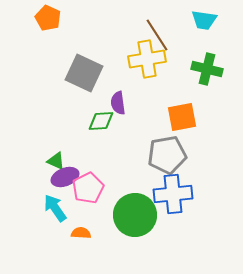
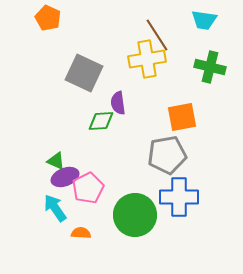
green cross: moved 3 px right, 2 px up
blue cross: moved 6 px right, 3 px down; rotated 6 degrees clockwise
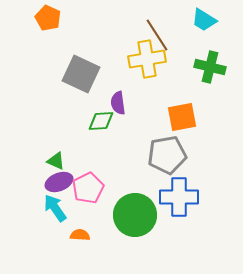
cyan trapezoid: rotated 24 degrees clockwise
gray square: moved 3 px left, 1 px down
purple ellipse: moved 6 px left, 5 px down
orange semicircle: moved 1 px left, 2 px down
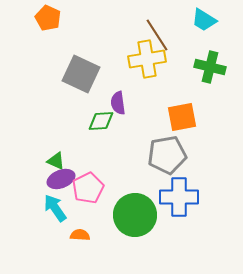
purple ellipse: moved 2 px right, 3 px up
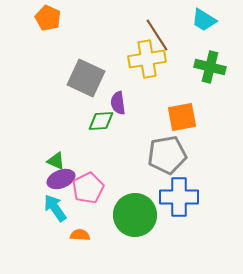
gray square: moved 5 px right, 4 px down
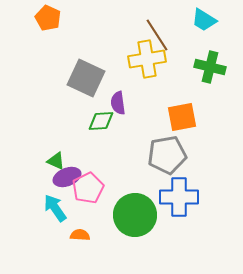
purple ellipse: moved 6 px right, 2 px up
